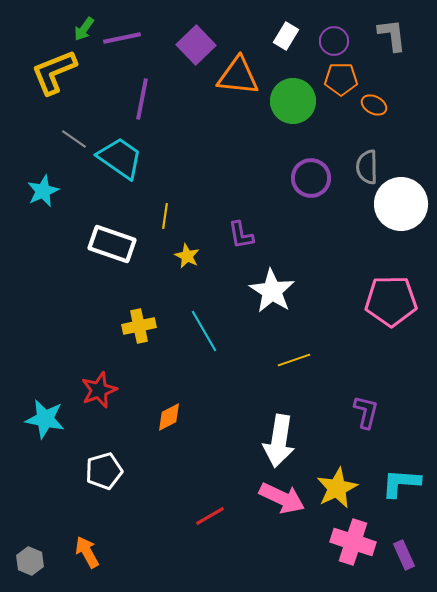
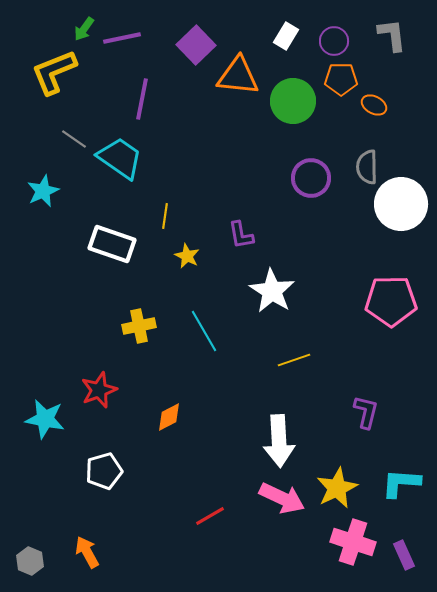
white arrow at (279, 441): rotated 12 degrees counterclockwise
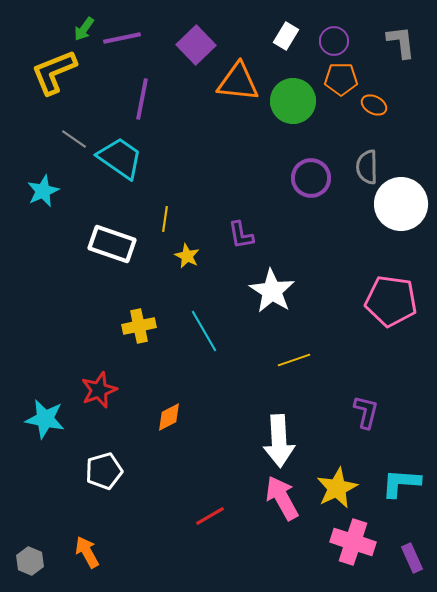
gray L-shape at (392, 35): moved 9 px right, 7 px down
orange triangle at (238, 76): moved 6 px down
yellow line at (165, 216): moved 3 px down
pink pentagon at (391, 301): rotated 9 degrees clockwise
pink arrow at (282, 498): rotated 144 degrees counterclockwise
purple rectangle at (404, 555): moved 8 px right, 3 px down
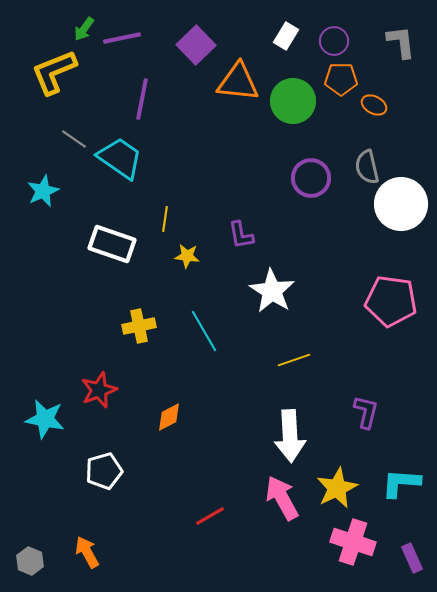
gray semicircle at (367, 167): rotated 12 degrees counterclockwise
yellow star at (187, 256): rotated 20 degrees counterclockwise
white arrow at (279, 441): moved 11 px right, 5 px up
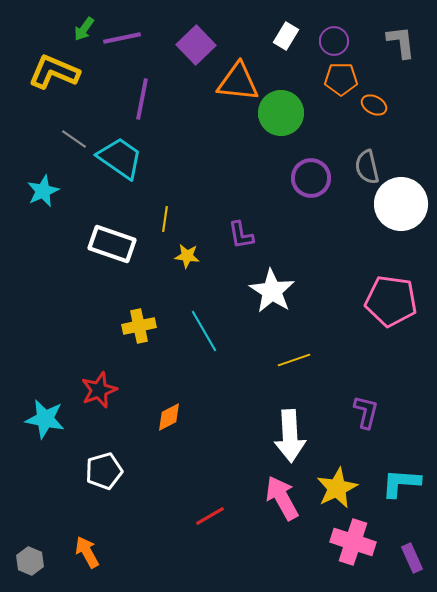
yellow L-shape at (54, 72): rotated 45 degrees clockwise
green circle at (293, 101): moved 12 px left, 12 px down
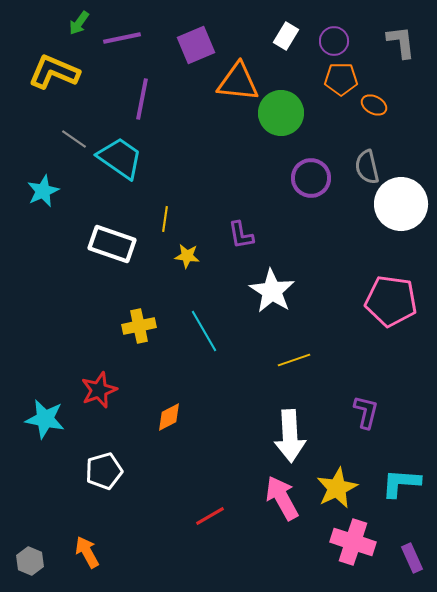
green arrow at (84, 29): moved 5 px left, 6 px up
purple square at (196, 45): rotated 21 degrees clockwise
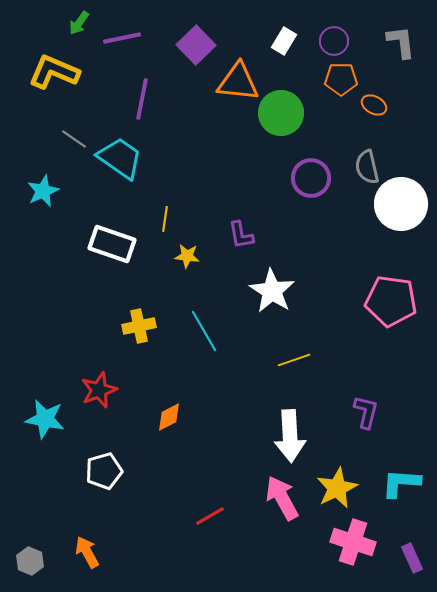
white rectangle at (286, 36): moved 2 px left, 5 px down
purple square at (196, 45): rotated 21 degrees counterclockwise
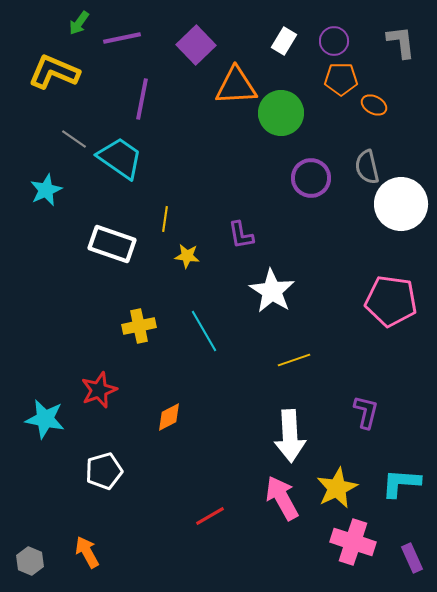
orange triangle at (238, 82): moved 2 px left, 4 px down; rotated 9 degrees counterclockwise
cyan star at (43, 191): moved 3 px right, 1 px up
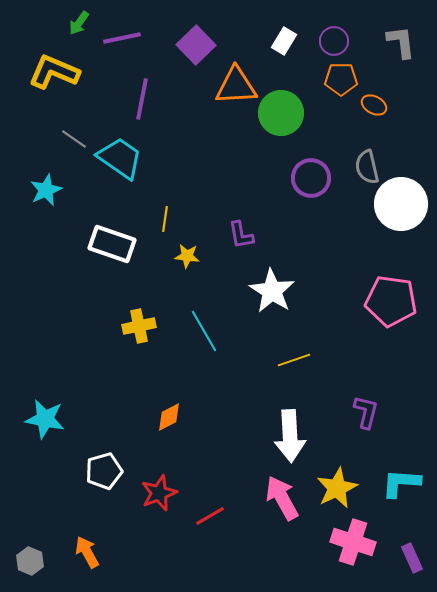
red star at (99, 390): moved 60 px right, 103 px down
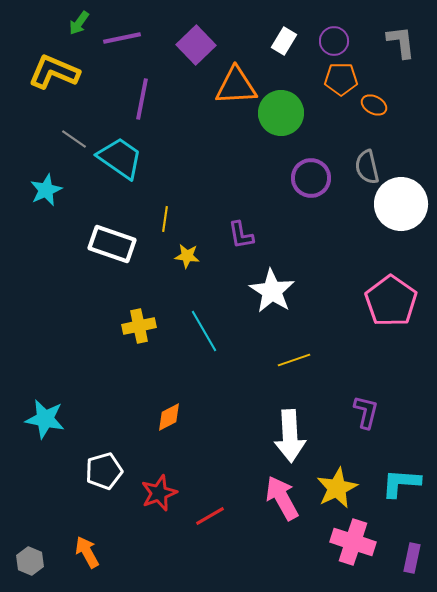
pink pentagon at (391, 301): rotated 27 degrees clockwise
purple rectangle at (412, 558): rotated 36 degrees clockwise
